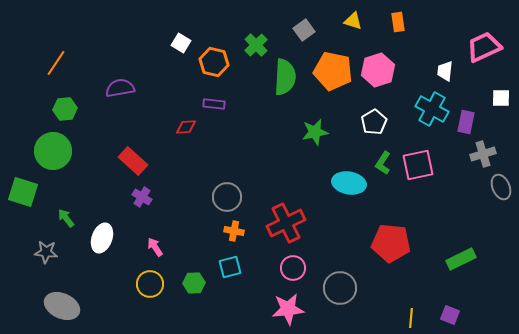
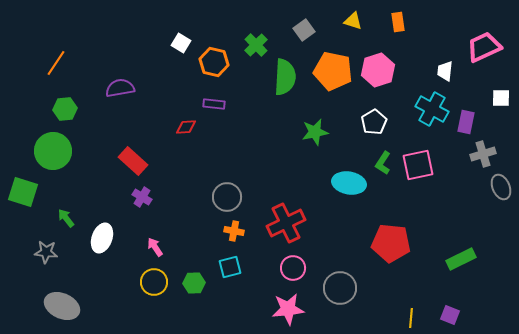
yellow circle at (150, 284): moved 4 px right, 2 px up
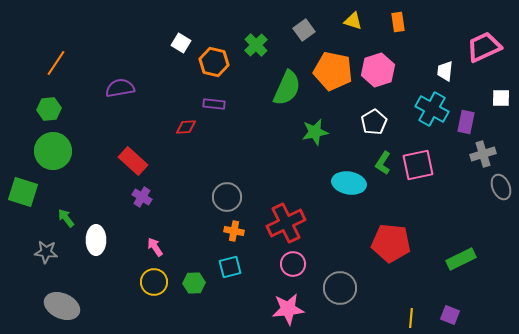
green semicircle at (285, 77): moved 2 px right, 11 px down; rotated 21 degrees clockwise
green hexagon at (65, 109): moved 16 px left
white ellipse at (102, 238): moved 6 px left, 2 px down; rotated 20 degrees counterclockwise
pink circle at (293, 268): moved 4 px up
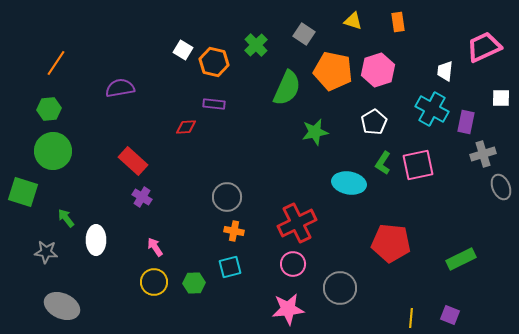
gray square at (304, 30): moved 4 px down; rotated 20 degrees counterclockwise
white square at (181, 43): moved 2 px right, 7 px down
red cross at (286, 223): moved 11 px right
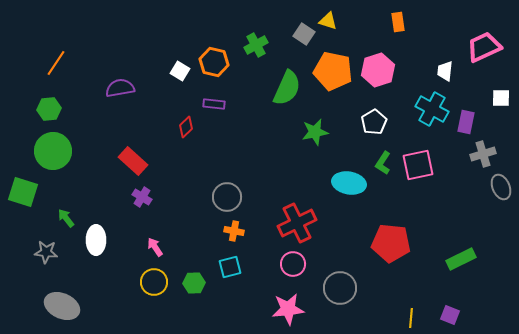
yellow triangle at (353, 21): moved 25 px left
green cross at (256, 45): rotated 15 degrees clockwise
white square at (183, 50): moved 3 px left, 21 px down
red diamond at (186, 127): rotated 40 degrees counterclockwise
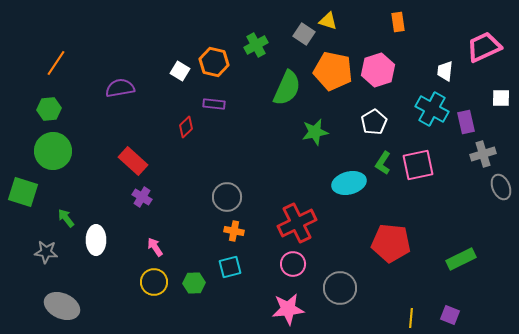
purple rectangle at (466, 122): rotated 25 degrees counterclockwise
cyan ellipse at (349, 183): rotated 24 degrees counterclockwise
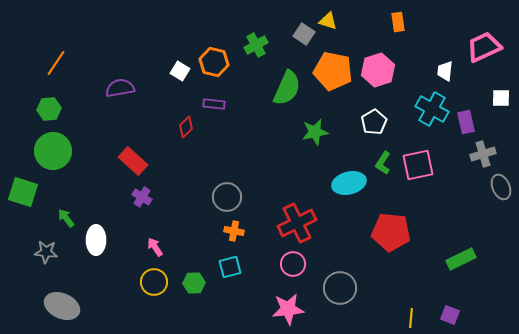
red pentagon at (391, 243): moved 11 px up
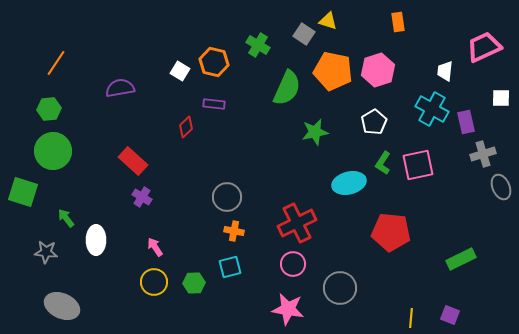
green cross at (256, 45): moved 2 px right; rotated 30 degrees counterclockwise
pink star at (288, 309): rotated 16 degrees clockwise
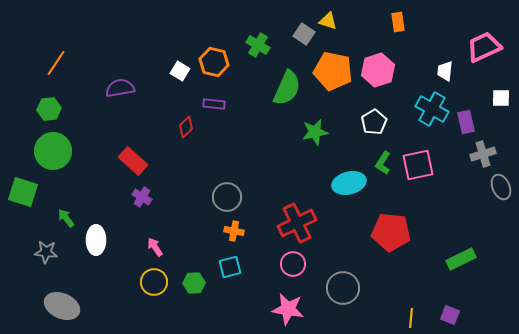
gray circle at (340, 288): moved 3 px right
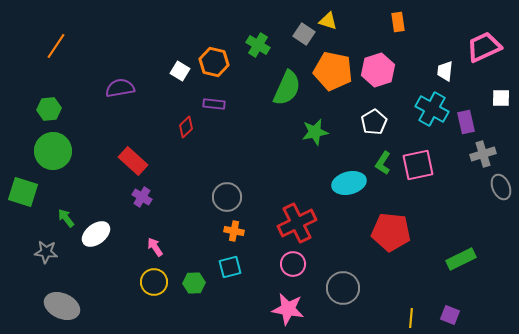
orange line at (56, 63): moved 17 px up
white ellipse at (96, 240): moved 6 px up; rotated 52 degrees clockwise
